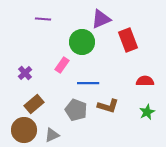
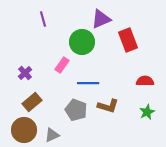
purple line: rotated 70 degrees clockwise
brown rectangle: moved 2 px left, 2 px up
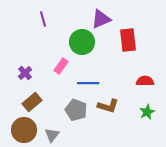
red rectangle: rotated 15 degrees clockwise
pink rectangle: moved 1 px left, 1 px down
gray triangle: rotated 28 degrees counterclockwise
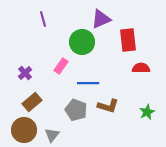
red semicircle: moved 4 px left, 13 px up
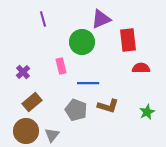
pink rectangle: rotated 49 degrees counterclockwise
purple cross: moved 2 px left, 1 px up
brown circle: moved 2 px right, 1 px down
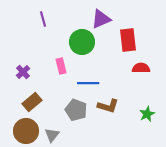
green star: moved 2 px down
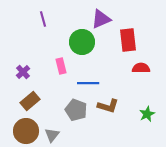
brown rectangle: moved 2 px left, 1 px up
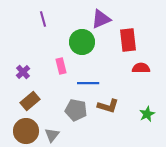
gray pentagon: rotated 10 degrees counterclockwise
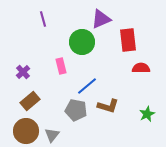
blue line: moved 1 px left, 3 px down; rotated 40 degrees counterclockwise
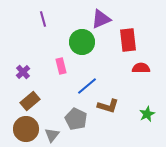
gray pentagon: moved 9 px down; rotated 15 degrees clockwise
brown circle: moved 2 px up
